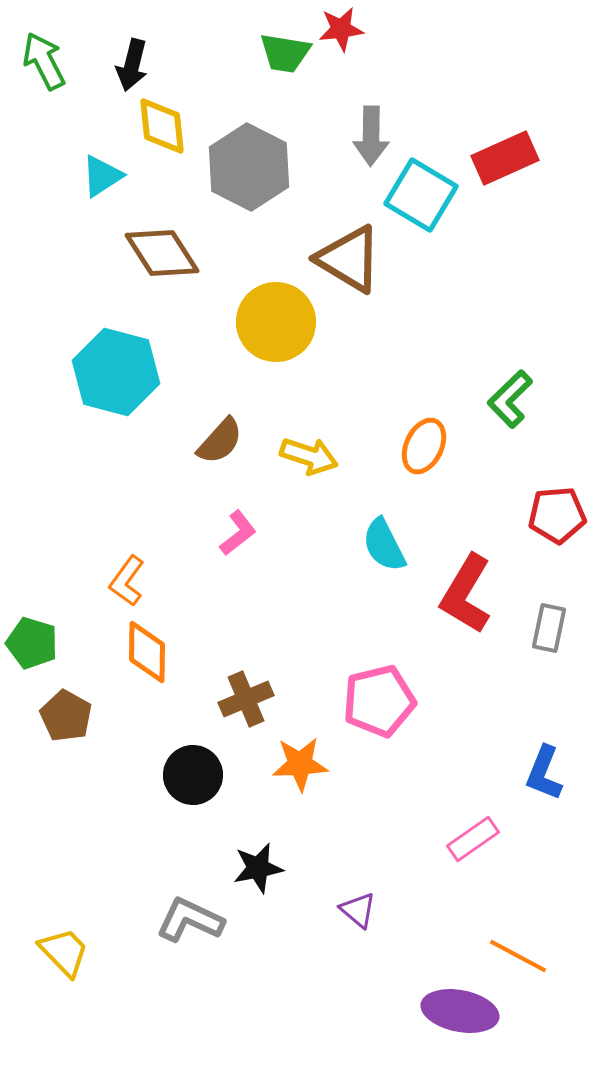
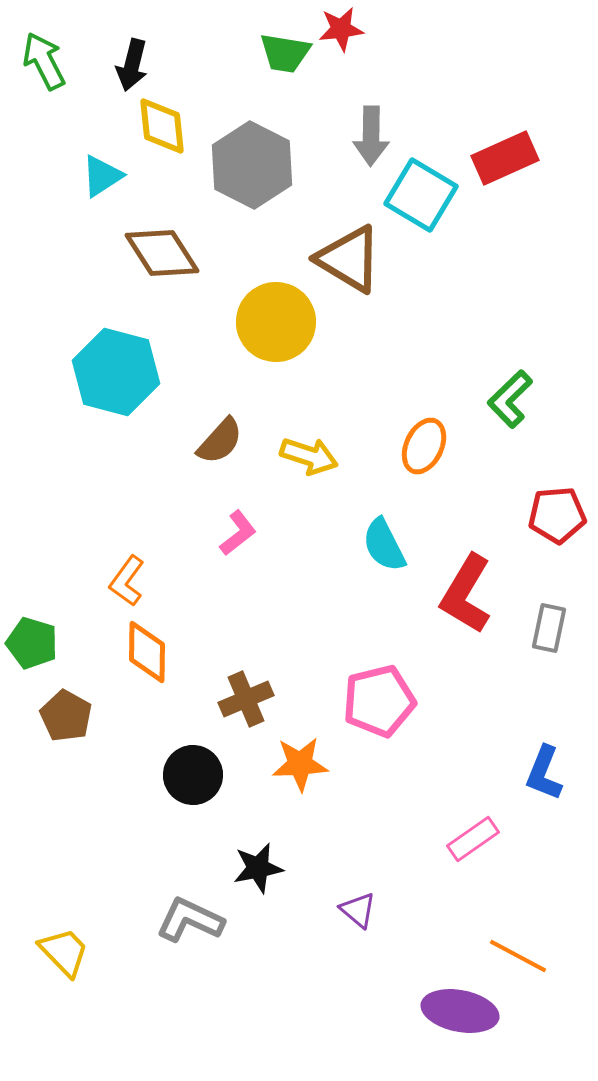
gray hexagon: moved 3 px right, 2 px up
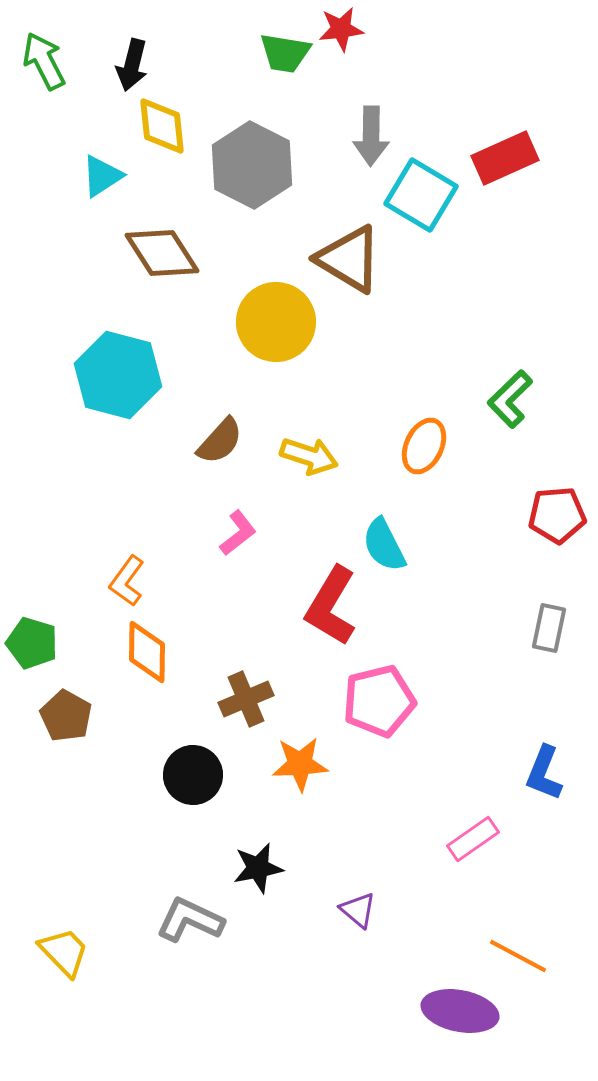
cyan hexagon: moved 2 px right, 3 px down
red L-shape: moved 135 px left, 12 px down
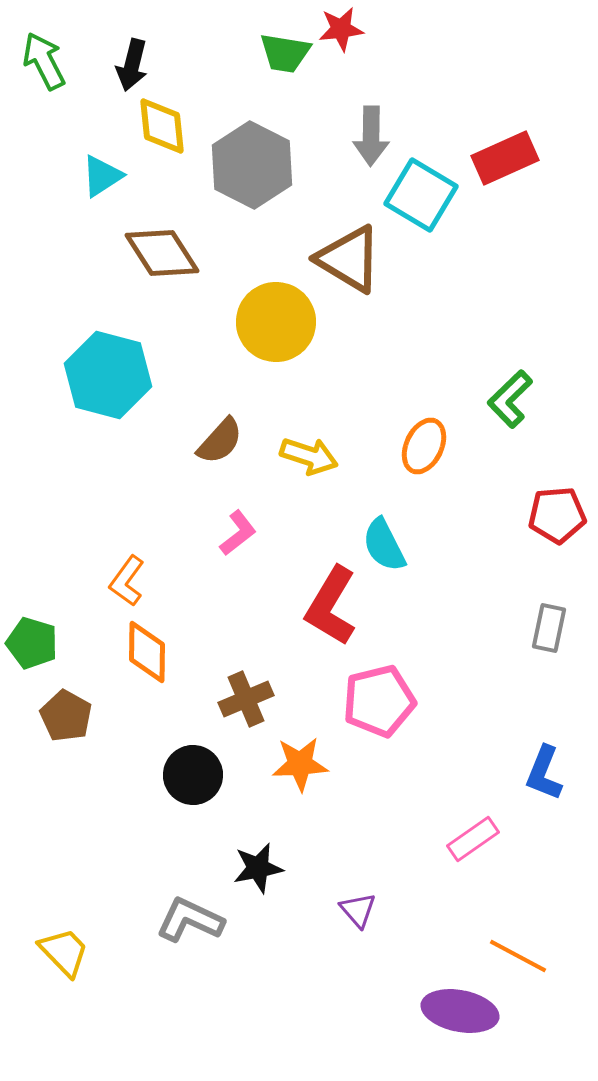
cyan hexagon: moved 10 px left
purple triangle: rotated 9 degrees clockwise
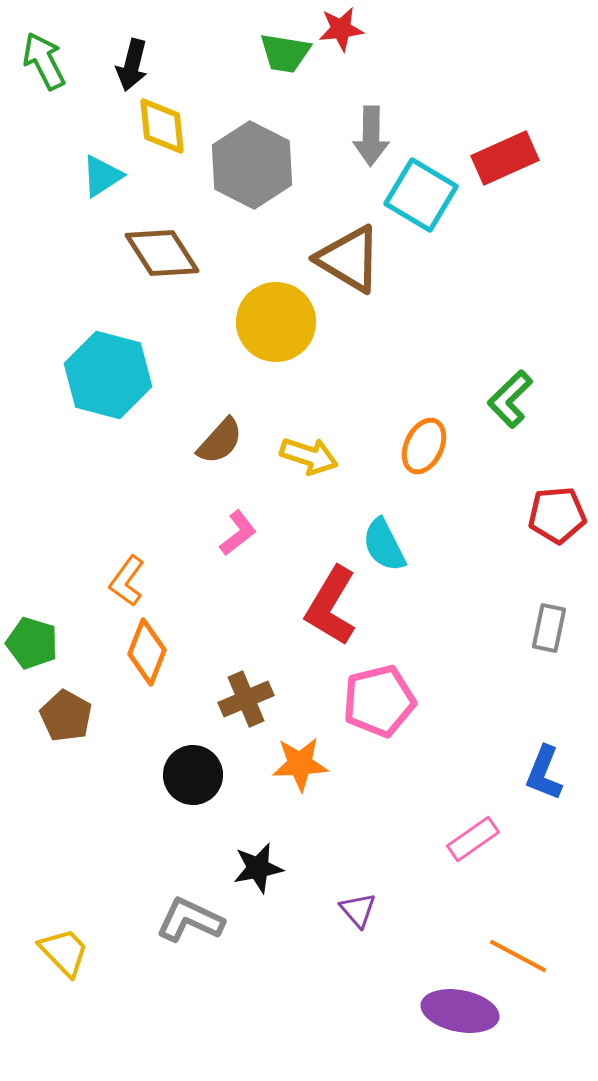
orange diamond: rotated 20 degrees clockwise
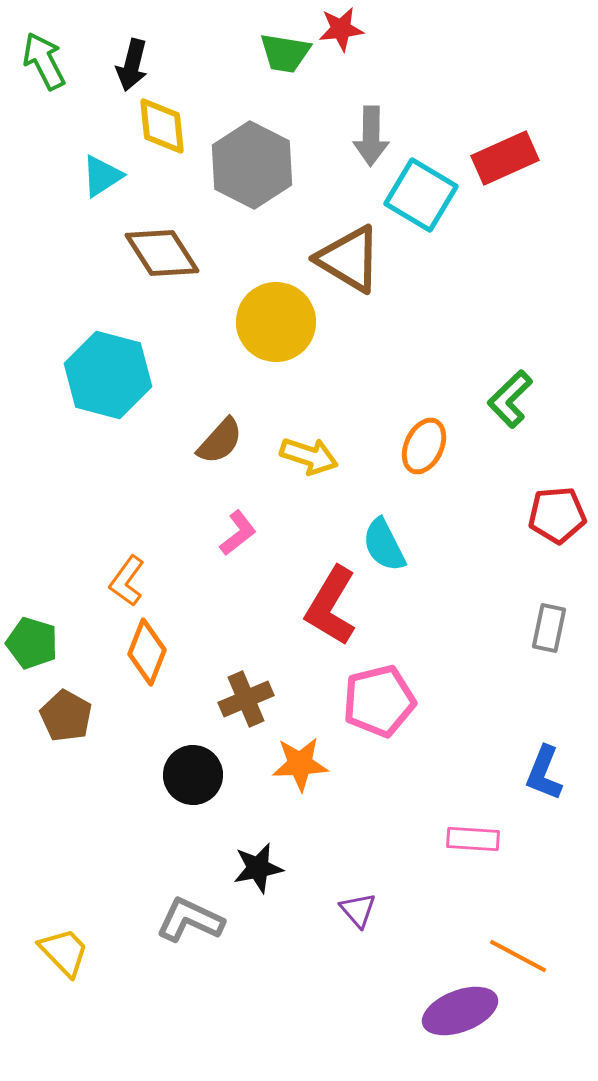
pink rectangle: rotated 39 degrees clockwise
purple ellipse: rotated 32 degrees counterclockwise
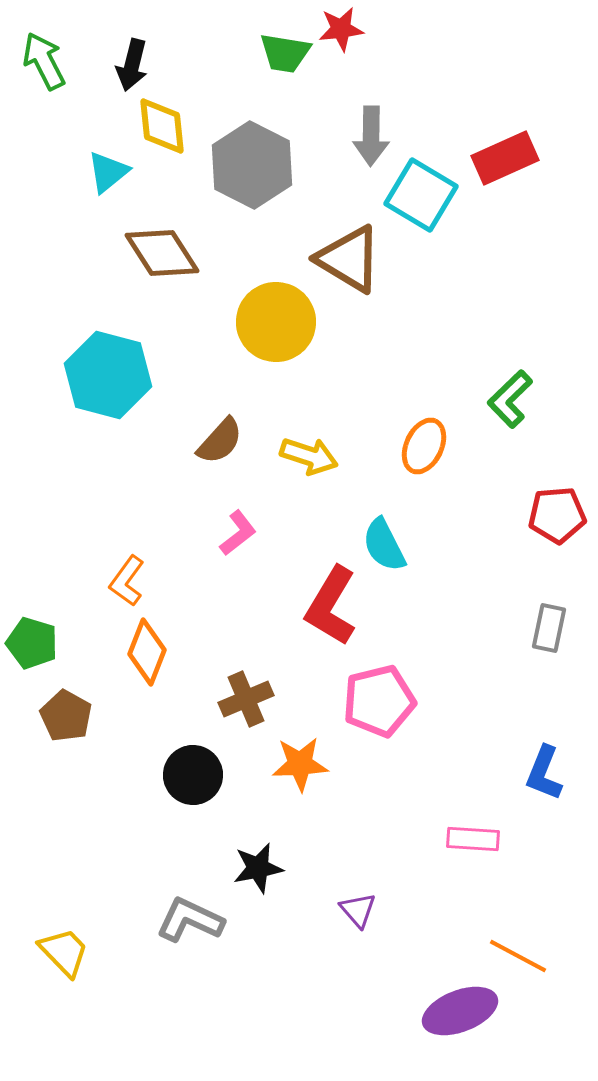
cyan triangle: moved 6 px right, 4 px up; rotated 6 degrees counterclockwise
